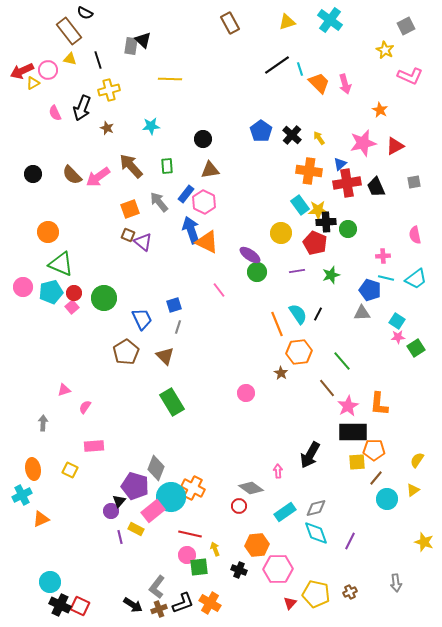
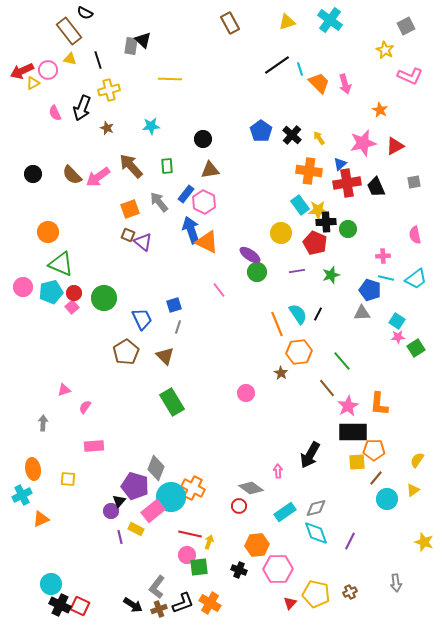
yellow square at (70, 470): moved 2 px left, 9 px down; rotated 21 degrees counterclockwise
yellow arrow at (215, 549): moved 6 px left, 7 px up; rotated 40 degrees clockwise
cyan circle at (50, 582): moved 1 px right, 2 px down
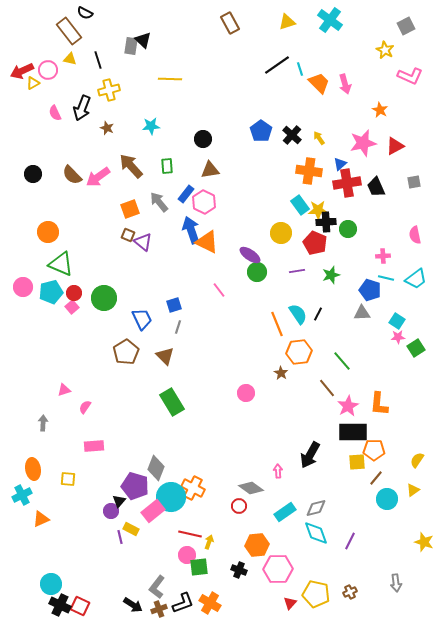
yellow rectangle at (136, 529): moved 5 px left
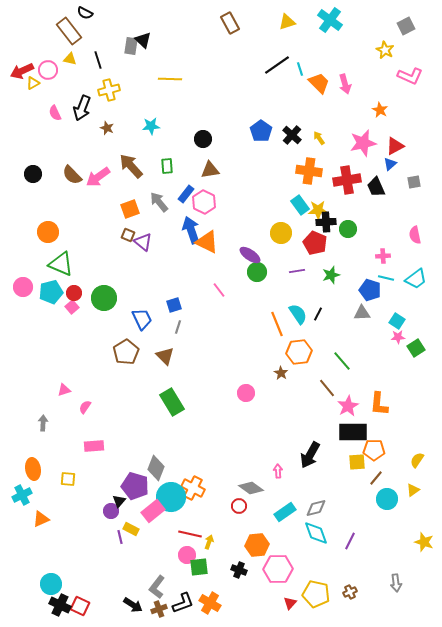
blue triangle at (340, 164): moved 50 px right
red cross at (347, 183): moved 3 px up
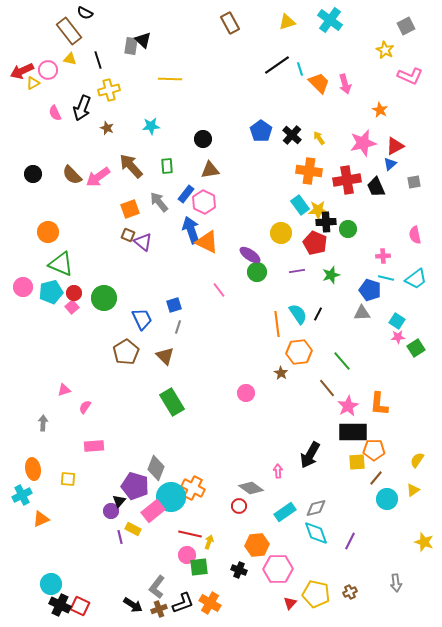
orange line at (277, 324): rotated 15 degrees clockwise
yellow rectangle at (131, 529): moved 2 px right
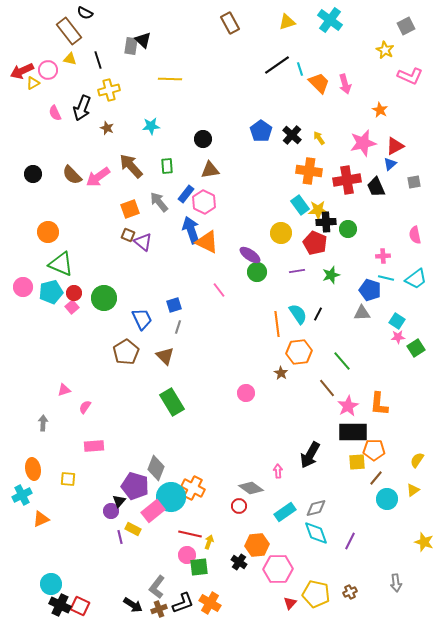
black cross at (239, 570): moved 8 px up; rotated 14 degrees clockwise
